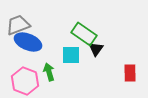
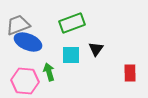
green rectangle: moved 12 px left, 11 px up; rotated 55 degrees counterclockwise
pink hexagon: rotated 16 degrees counterclockwise
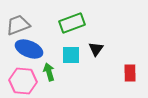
blue ellipse: moved 1 px right, 7 px down
pink hexagon: moved 2 px left
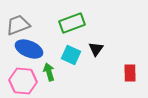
cyan square: rotated 24 degrees clockwise
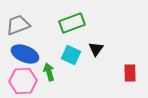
blue ellipse: moved 4 px left, 5 px down
pink hexagon: rotated 8 degrees counterclockwise
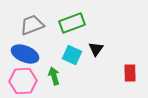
gray trapezoid: moved 14 px right
cyan square: moved 1 px right
green arrow: moved 5 px right, 4 px down
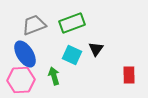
gray trapezoid: moved 2 px right
blue ellipse: rotated 36 degrees clockwise
red rectangle: moved 1 px left, 2 px down
pink hexagon: moved 2 px left, 1 px up
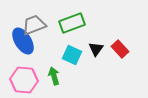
blue ellipse: moved 2 px left, 13 px up
red rectangle: moved 9 px left, 26 px up; rotated 42 degrees counterclockwise
pink hexagon: moved 3 px right; rotated 8 degrees clockwise
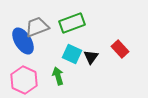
gray trapezoid: moved 3 px right, 2 px down
black triangle: moved 5 px left, 8 px down
cyan square: moved 1 px up
green arrow: moved 4 px right
pink hexagon: rotated 20 degrees clockwise
